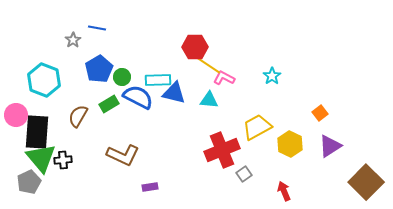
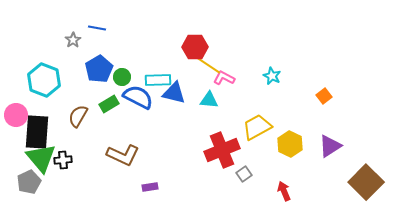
cyan star: rotated 12 degrees counterclockwise
orange square: moved 4 px right, 17 px up
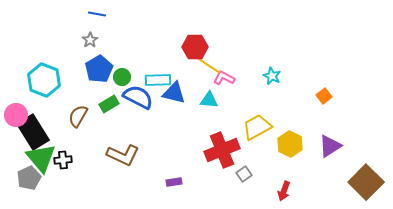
blue line: moved 14 px up
gray star: moved 17 px right
black rectangle: moved 4 px left; rotated 36 degrees counterclockwise
gray pentagon: moved 4 px up
purple rectangle: moved 24 px right, 5 px up
red arrow: rotated 138 degrees counterclockwise
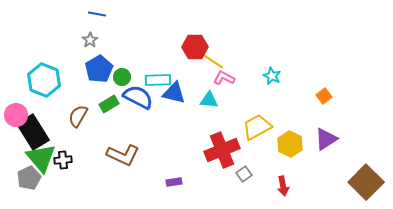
yellow line: moved 3 px right, 5 px up
purple triangle: moved 4 px left, 7 px up
red arrow: moved 1 px left, 5 px up; rotated 30 degrees counterclockwise
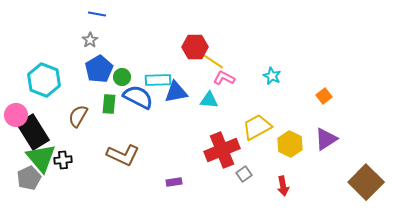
blue triangle: moved 2 px right, 1 px up; rotated 25 degrees counterclockwise
green rectangle: rotated 54 degrees counterclockwise
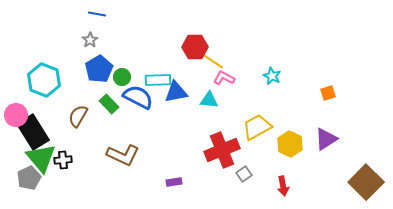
orange square: moved 4 px right, 3 px up; rotated 21 degrees clockwise
green rectangle: rotated 48 degrees counterclockwise
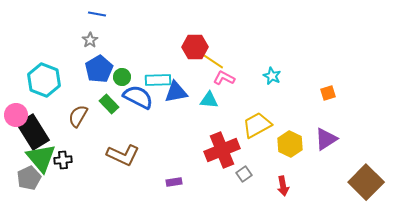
yellow trapezoid: moved 2 px up
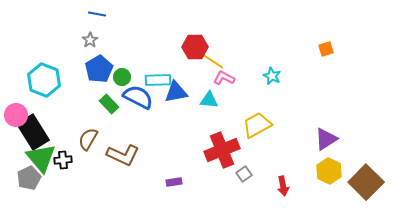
orange square: moved 2 px left, 44 px up
brown semicircle: moved 10 px right, 23 px down
yellow hexagon: moved 39 px right, 27 px down
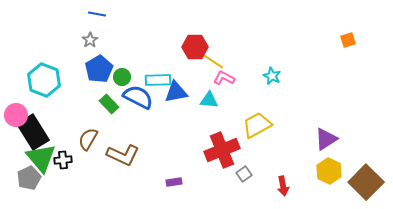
orange square: moved 22 px right, 9 px up
